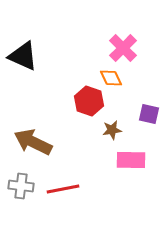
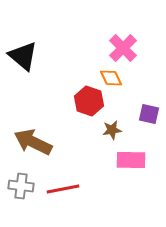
black triangle: rotated 16 degrees clockwise
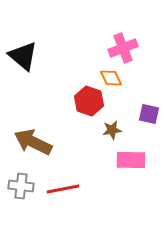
pink cross: rotated 24 degrees clockwise
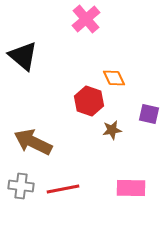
pink cross: moved 37 px left, 29 px up; rotated 20 degrees counterclockwise
orange diamond: moved 3 px right
pink rectangle: moved 28 px down
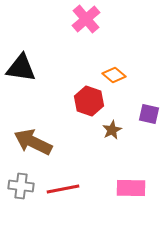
black triangle: moved 2 px left, 12 px down; rotated 32 degrees counterclockwise
orange diamond: moved 3 px up; rotated 25 degrees counterclockwise
brown star: rotated 18 degrees counterclockwise
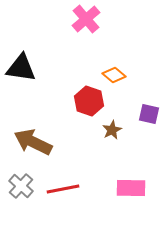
gray cross: rotated 35 degrees clockwise
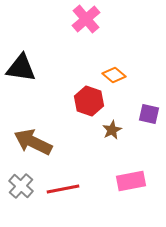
pink rectangle: moved 7 px up; rotated 12 degrees counterclockwise
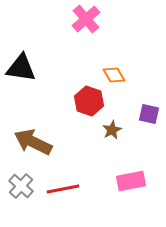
orange diamond: rotated 20 degrees clockwise
